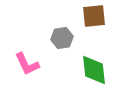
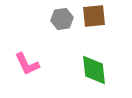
gray hexagon: moved 19 px up
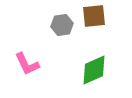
gray hexagon: moved 6 px down
green diamond: rotated 72 degrees clockwise
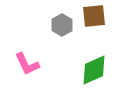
gray hexagon: rotated 20 degrees counterclockwise
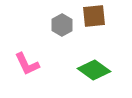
green diamond: rotated 60 degrees clockwise
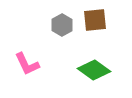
brown square: moved 1 px right, 4 px down
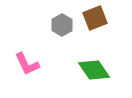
brown square: moved 2 px up; rotated 15 degrees counterclockwise
green diamond: rotated 20 degrees clockwise
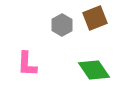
pink L-shape: rotated 28 degrees clockwise
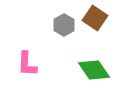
brown square: rotated 35 degrees counterclockwise
gray hexagon: moved 2 px right
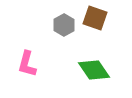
brown square: rotated 15 degrees counterclockwise
pink L-shape: rotated 12 degrees clockwise
